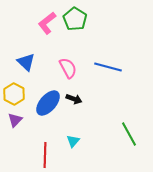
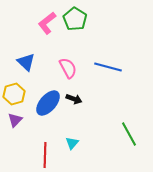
yellow hexagon: rotated 15 degrees clockwise
cyan triangle: moved 1 px left, 2 px down
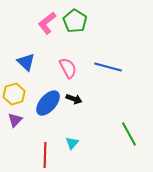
green pentagon: moved 2 px down
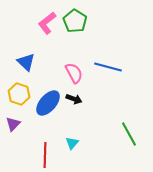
pink semicircle: moved 6 px right, 5 px down
yellow hexagon: moved 5 px right; rotated 25 degrees counterclockwise
purple triangle: moved 2 px left, 4 px down
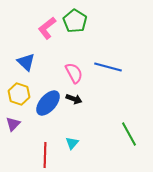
pink L-shape: moved 5 px down
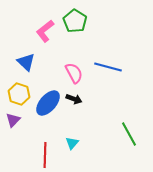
pink L-shape: moved 2 px left, 3 px down
purple triangle: moved 4 px up
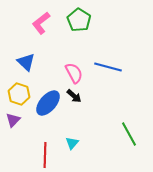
green pentagon: moved 4 px right, 1 px up
pink L-shape: moved 4 px left, 8 px up
black arrow: moved 3 px up; rotated 21 degrees clockwise
